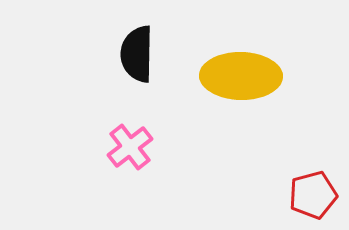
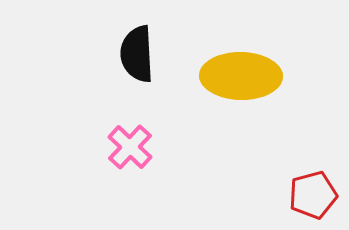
black semicircle: rotated 4 degrees counterclockwise
pink cross: rotated 9 degrees counterclockwise
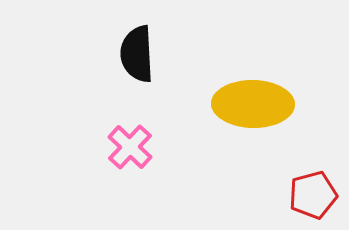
yellow ellipse: moved 12 px right, 28 px down
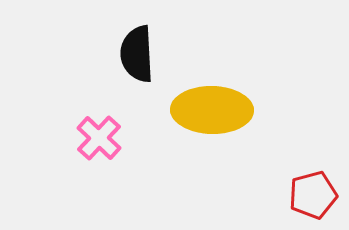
yellow ellipse: moved 41 px left, 6 px down
pink cross: moved 31 px left, 9 px up
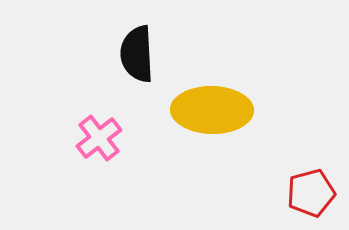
pink cross: rotated 9 degrees clockwise
red pentagon: moved 2 px left, 2 px up
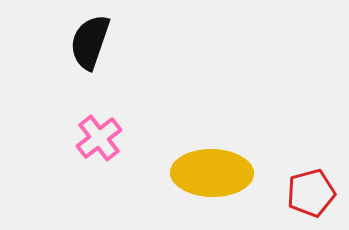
black semicircle: moved 47 px left, 12 px up; rotated 22 degrees clockwise
yellow ellipse: moved 63 px down
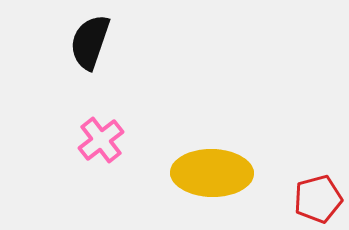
pink cross: moved 2 px right, 2 px down
red pentagon: moved 7 px right, 6 px down
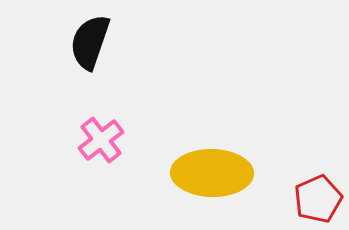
red pentagon: rotated 9 degrees counterclockwise
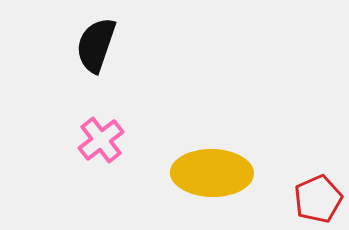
black semicircle: moved 6 px right, 3 px down
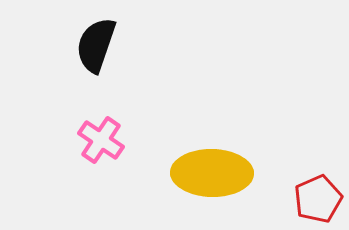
pink cross: rotated 18 degrees counterclockwise
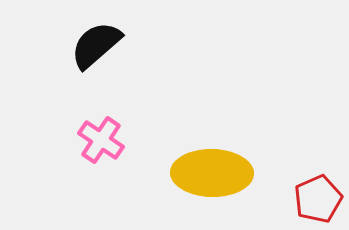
black semicircle: rotated 30 degrees clockwise
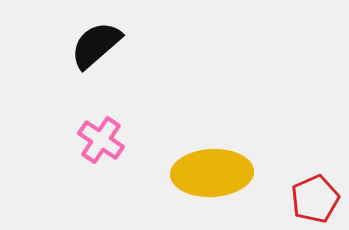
yellow ellipse: rotated 4 degrees counterclockwise
red pentagon: moved 3 px left
